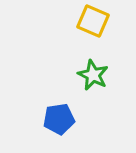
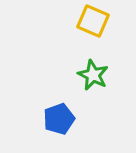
blue pentagon: rotated 12 degrees counterclockwise
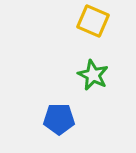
blue pentagon: rotated 20 degrees clockwise
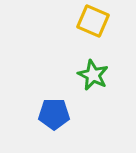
blue pentagon: moved 5 px left, 5 px up
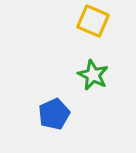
blue pentagon: rotated 24 degrees counterclockwise
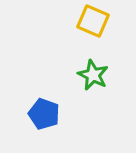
blue pentagon: moved 10 px left; rotated 28 degrees counterclockwise
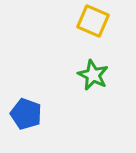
blue pentagon: moved 18 px left
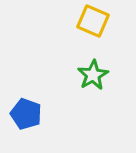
green star: rotated 16 degrees clockwise
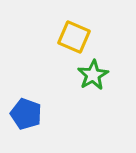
yellow square: moved 19 px left, 16 px down
